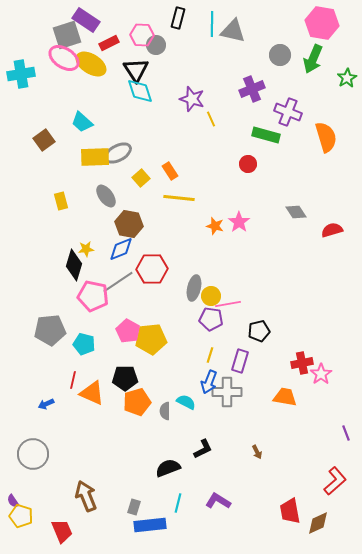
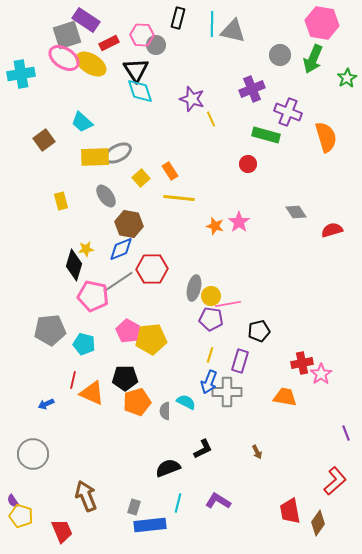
brown diamond at (318, 523): rotated 30 degrees counterclockwise
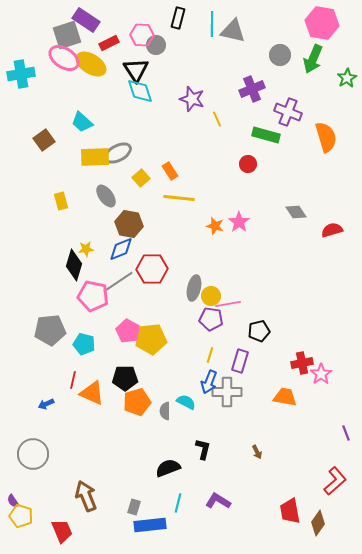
yellow line at (211, 119): moved 6 px right
black L-shape at (203, 449): rotated 50 degrees counterclockwise
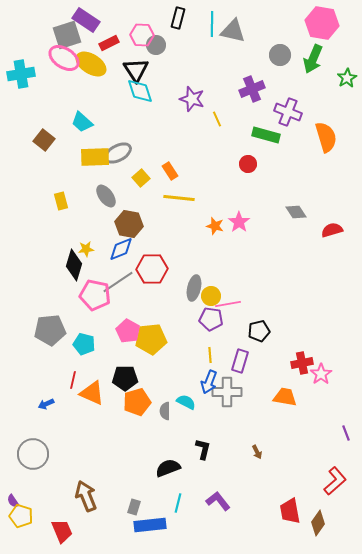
brown square at (44, 140): rotated 15 degrees counterclockwise
pink pentagon at (93, 296): moved 2 px right, 1 px up
yellow line at (210, 355): rotated 21 degrees counterclockwise
purple L-shape at (218, 501): rotated 20 degrees clockwise
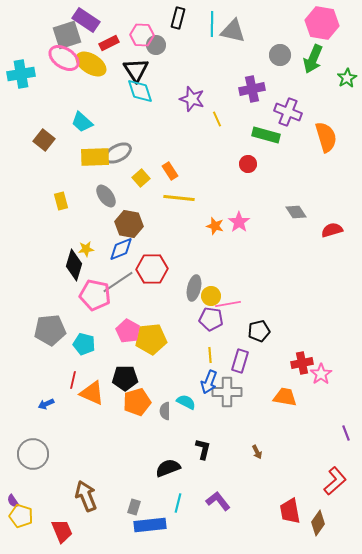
purple cross at (252, 89): rotated 10 degrees clockwise
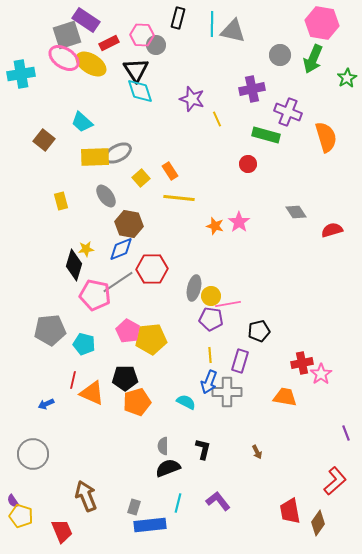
gray semicircle at (165, 411): moved 2 px left, 35 px down
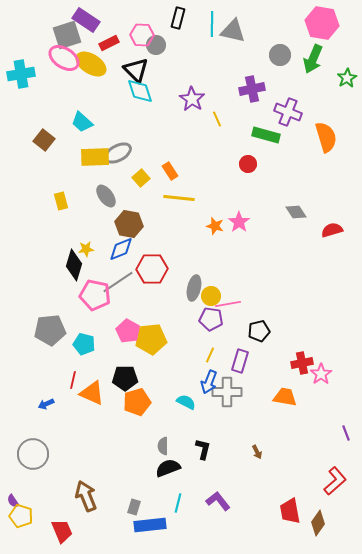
black triangle at (136, 70): rotated 12 degrees counterclockwise
purple star at (192, 99): rotated 15 degrees clockwise
yellow line at (210, 355): rotated 28 degrees clockwise
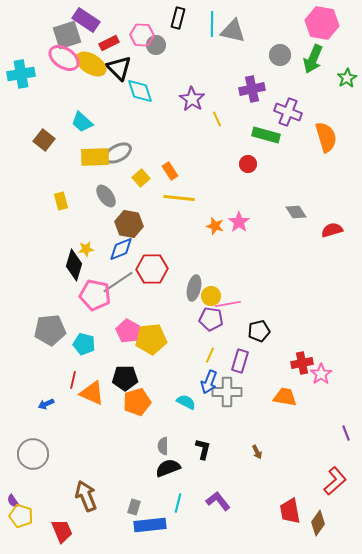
black triangle at (136, 70): moved 17 px left, 2 px up
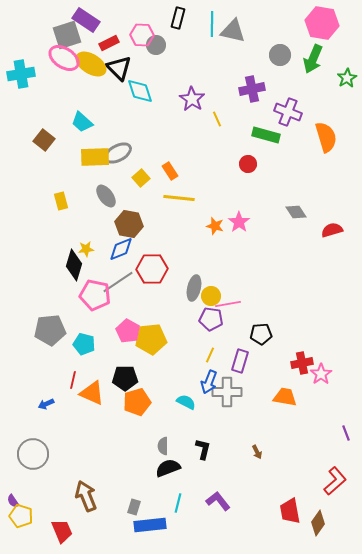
black pentagon at (259, 331): moved 2 px right, 3 px down; rotated 10 degrees clockwise
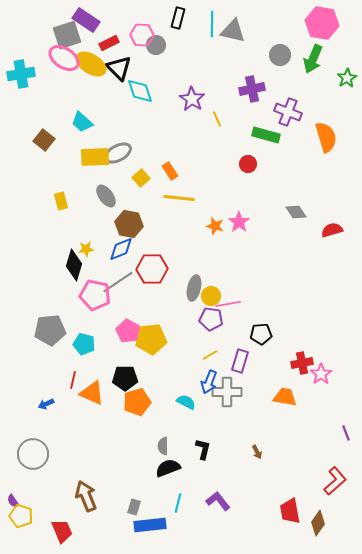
yellow line at (210, 355): rotated 35 degrees clockwise
